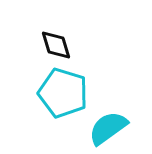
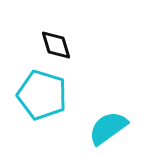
cyan pentagon: moved 21 px left, 2 px down
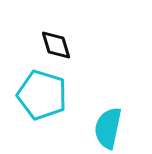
cyan semicircle: rotated 42 degrees counterclockwise
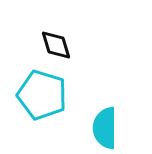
cyan semicircle: moved 3 px left; rotated 12 degrees counterclockwise
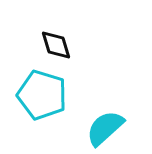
cyan semicircle: rotated 48 degrees clockwise
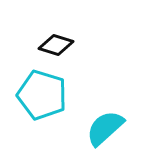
black diamond: rotated 56 degrees counterclockwise
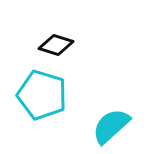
cyan semicircle: moved 6 px right, 2 px up
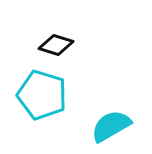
cyan semicircle: rotated 12 degrees clockwise
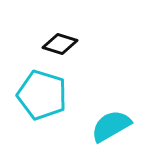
black diamond: moved 4 px right, 1 px up
